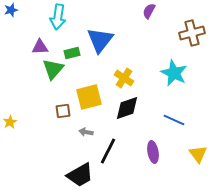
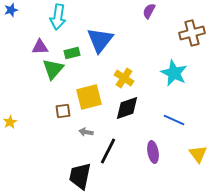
black trapezoid: moved 1 px down; rotated 132 degrees clockwise
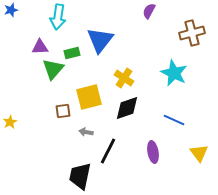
yellow triangle: moved 1 px right, 1 px up
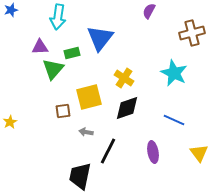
blue triangle: moved 2 px up
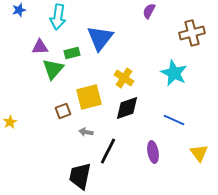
blue star: moved 8 px right
brown square: rotated 14 degrees counterclockwise
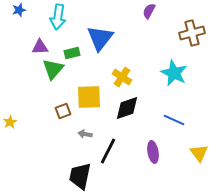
yellow cross: moved 2 px left, 1 px up
yellow square: rotated 12 degrees clockwise
gray arrow: moved 1 px left, 2 px down
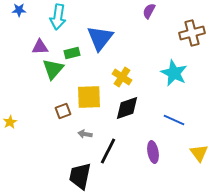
blue star: rotated 16 degrees clockwise
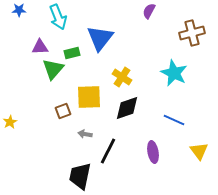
cyan arrow: rotated 30 degrees counterclockwise
yellow triangle: moved 2 px up
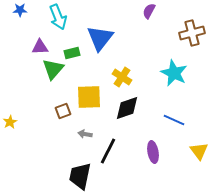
blue star: moved 1 px right
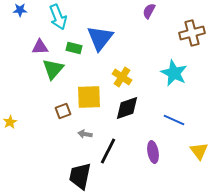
green rectangle: moved 2 px right, 5 px up; rotated 28 degrees clockwise
